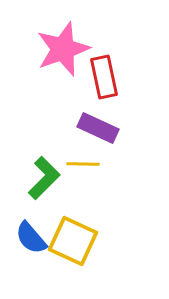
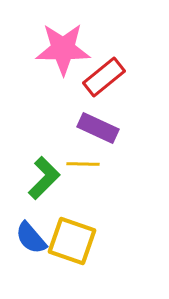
pink star: rotated 20 degrees clockwise
red rectangle: rotated 63 degrees clockwise
yellow square: moved 1 px left; rotated 6 degrees counterclockwise
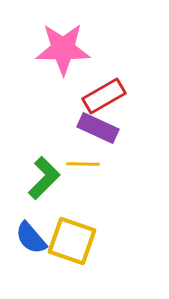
red rectangle: moved 19 px down; rotated 9 degrees clockwise
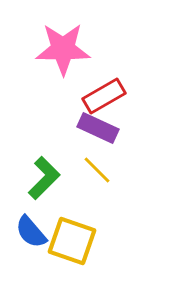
yellow line: moved 14 px right, 6 px down; rotated 44 degrees clockwise
blue semicircle: moved 6 px up
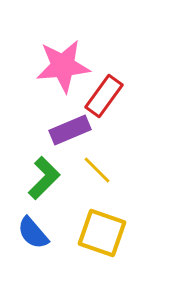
pink star: moved 17 px down; rotated 6 degrees counterclockwise
red rectangle: rotated 24 degrees counterclockwise
purple rectangle: moved 28 px left, 2 px down; rotated 48 degrees counterclockwise
blue semicircle: moved 2 px right, 1 px down
yellow square: moved 30 px right, 8 px up
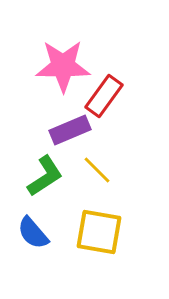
pink star: rotated 6 degrees clockwise
green L-shape: moved 1 px right, 2 px up; rotated 12 degrees clockwise
yellow square: moved 3 px left, 1 px up; rotated 9 degrees counterclockwise
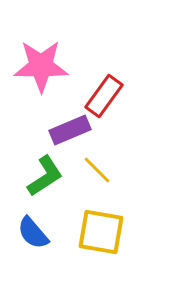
pink star: moved 22 px left
yellow square: moved 2 px right
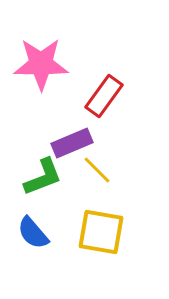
pink star: moved 2 px up
purple rectangle: moved 2 px right, 13 px down
green L-shape: moved 2 px left, 1 px down; rotated 12 degrees clockwise
